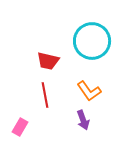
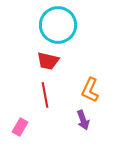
cyan circle: moved 34 px left, 16 px up
orange L-shape: moved 1 px right, 1 px up; rotated 60 degrees clockwise
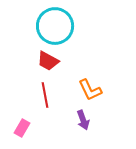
cyan circle: moved 3 px left, 1 px down
red trapezoid: rotated 15 degrees clockwise
orange L-shape: rotated 50 degrees counterclockwise
pink rectangle: moved 2 px right, 1 px down
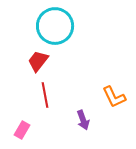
red trapezoid: moved 10 px left; rotated 100 degrees clockwise
orange L-shape: moved 24 px right, 7 px down
pink rectangle: moved 2 px down
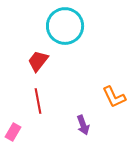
cyan circle: moved 10 px right
red line: moved 7 px left, 6 px down
purple arrow: moved 5 px down
pink rectangle: moved 9 px left, 2 px down
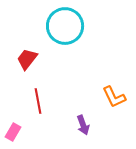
red trapezoid: moved 11 px left, 2 px up
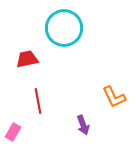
cyan circle: moved 1 px left, 2 px down
red trapezoid: rotated 40 degrees clockwise
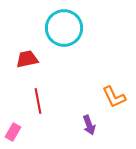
purple arrow: moved 6 px right
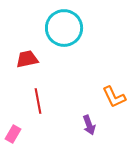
pink rectangle: moved 2 px down
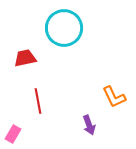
red trapezoid: moved 2 px left, 1 px up
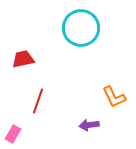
cyan circle: moved 17 px right
red trapezoid: moved 2 px left, 1 px down
red line: rotated 30 degrees clockwise
purple arrow: rotated 102 degrees clockwise
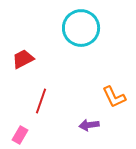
red trapezoid: rotated 15 degrees counterclockwise
red line: moved 3 px right
pink rectangle: moved 7 px right, 1 px down
